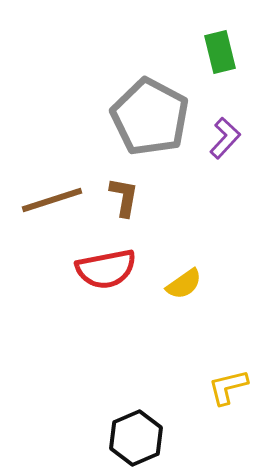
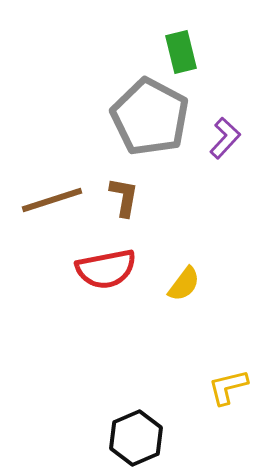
green rectangle: moved 39 px left
yellow semicircle: rotated 18 degrees counterclockwise
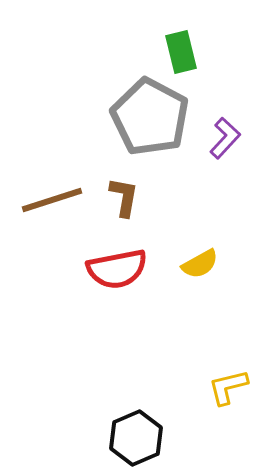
red semicircle: moved 11 px right
yellow semicircle: moved 16 px right, 20 px up; rotated 24 degrees clockwise
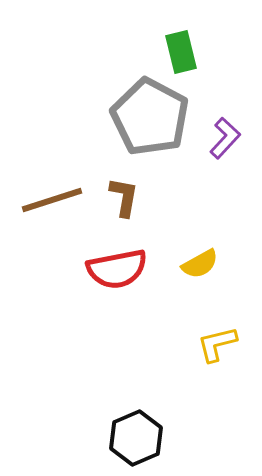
yellow L-shape: moved 11 px left, 43 px up
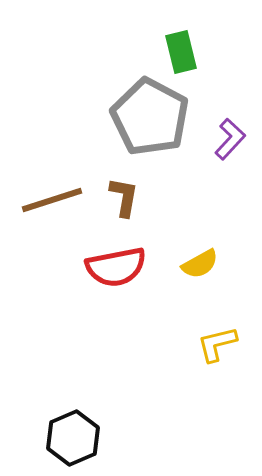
purple L-shape: moved 5 px right, 1 px down
red semicircle: moved 1 px left, 2 px up
black hexagon: moved 63 px left
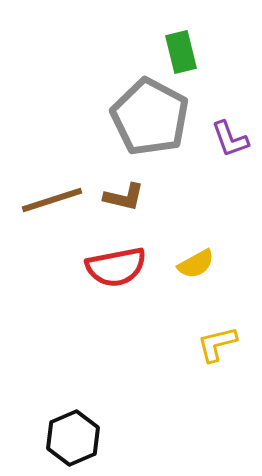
purple L-shape: rotated 117 degrees clockwise
brown L-shape: rotated 93 degrees clockwise
yellow semicircle: moved 4 px left
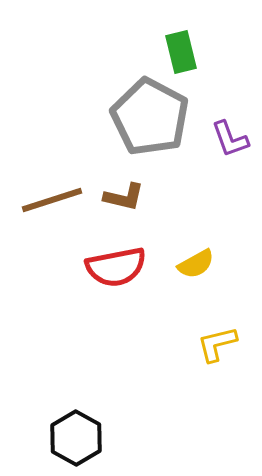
black hexagon: moved 3 px right; rotated 8 degrees counterclockwise
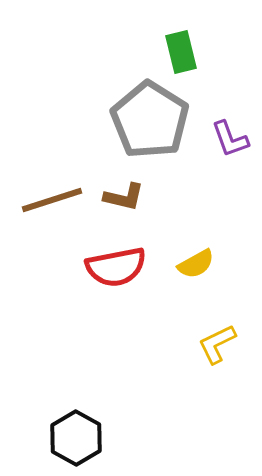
gray pentagon: moved 3 px down; rotated 4 degrees clockwise
yellow L-shape: rotated 12 degrees counterclockwise
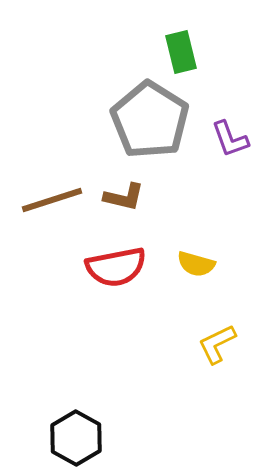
yellow semicircle: rotated 45 degrees clockwise
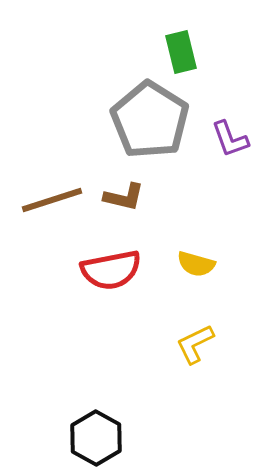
red semicircle: moved 5 px left, 3 px down
yellow L-shape: moved 22 px left
black hexagon: moved 20 px right
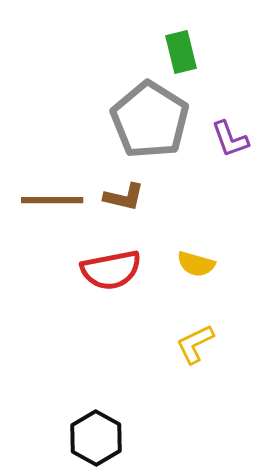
brown line: rotated 18 degrees clockwise
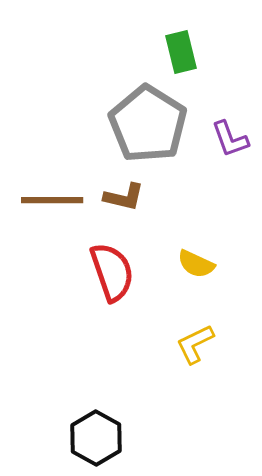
gray pentagon: moved 2 px left, 4 px down
yellow semicircle: rotated 9 degrees clockwise
red semicircle: moved 1 px right, 2 px down; rotated 98 degrees counterclockwise
